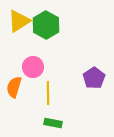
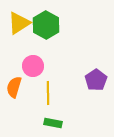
yellow triangle: moved 2 px down
pink circle: moved 1 px up
purple pentagon: moved 2 px right, 2 px down
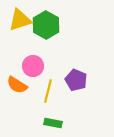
yellow triangle: moved 1 px right, 3 px up; rotated 15 degrees clockwise
purple pentagon: moved 20 px left; rotated 15 degrees counterclockwise
orange semicircle: moved 3 px right, 2 px up; rotated 75 degrees counterclockwise
yellow line: moved 2 px up; rotated 15 degrees clockwise
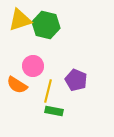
green hexagon: rotated 16 degrees counterclockwise
green rectangle: moved 1 px right, 12 px up
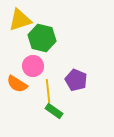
green hexagon: moved 4 px left, 13 px down
orange semicircle: moved 1 px up
yellow line: rotated 20 degrees counterclockwise
green rectangle: rotated 24 degrees clockwise
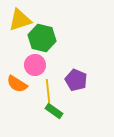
pink circle: moved 2 px right, 1 px up
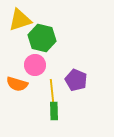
orange semicircle: rotated 15 degrees counterclockwise
yellow line: moved 4 px right
green rectangle: rotated 54 degrees clockwise
